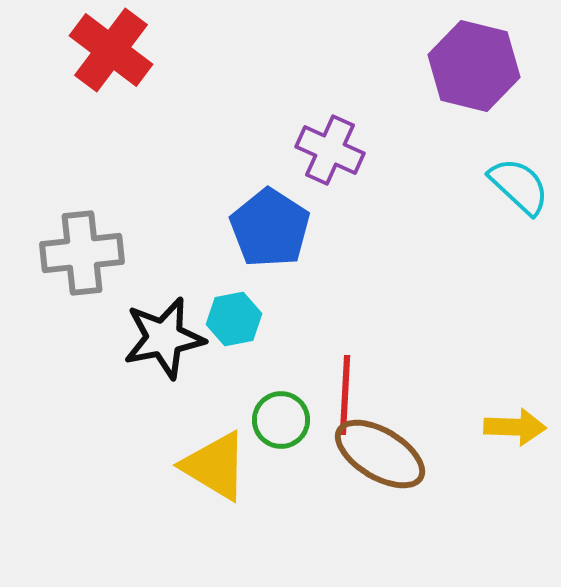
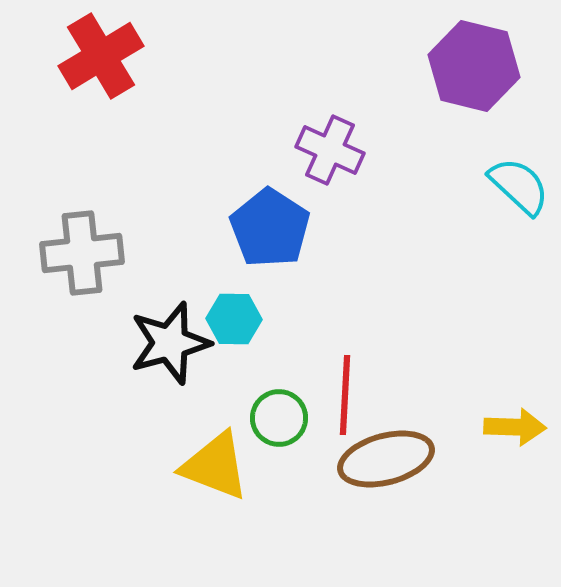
red cross: moved 10 px left, 6 px down; rotated 22 degrees clockwise
cyan hexagon: rotated 12 degrees clockwise
black star: moved 6 px right, 5 px down; rotated 4 degrees counterclockwise
green circle: moved 2 px left, 2 px up
brown ellipse: moved 6 px right, 5 px down; rotated 46 degrees counterclockwise
yellow triangle: rotated 10 degrees counterclockwise
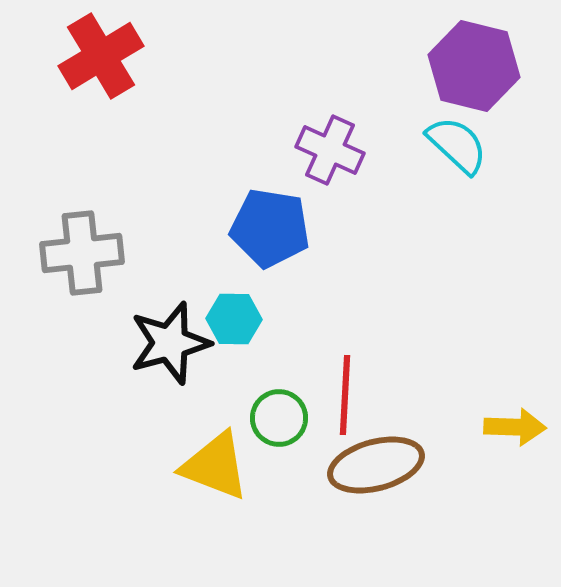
cyan semicircle: moved 62 px left, 41 px up
blue pentagon: rotated 24 degrees counterclockwise
brown ellipse: moved 10 px left, 6 px down
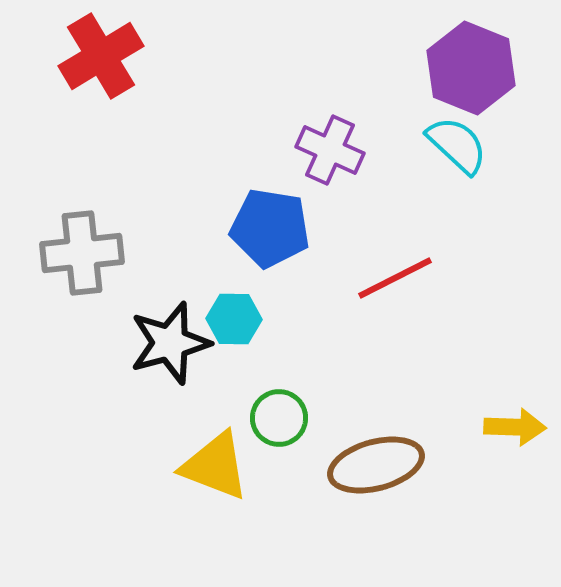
purple hexagon: moved 3 px left, 2 px down; rotated 8 degrees clockwise
red line: moved 50 px right, 117 px up; rotated 60 degrees clockwise
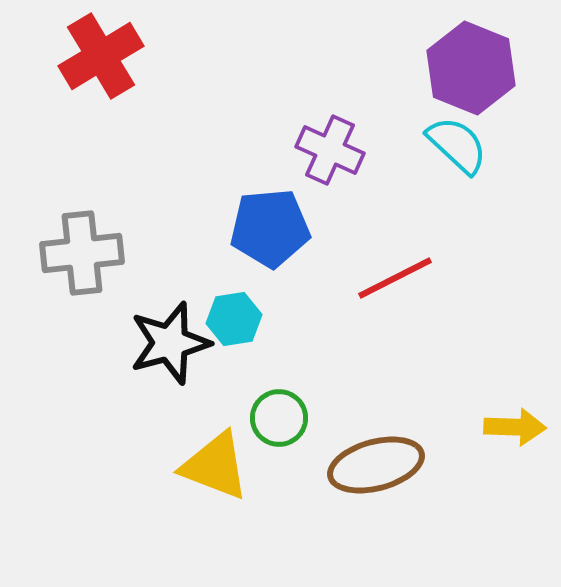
blue pentagon: rotated 14 degrees counterclockwise
cyan hexagon: rotated 10 degrees counterclockwise
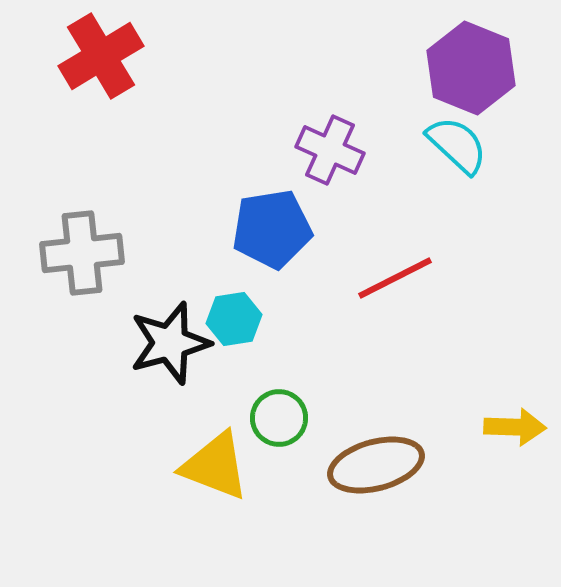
blue pentagon: moved 2 px right, 1 px down; rotated 4 degrees counterclockwise
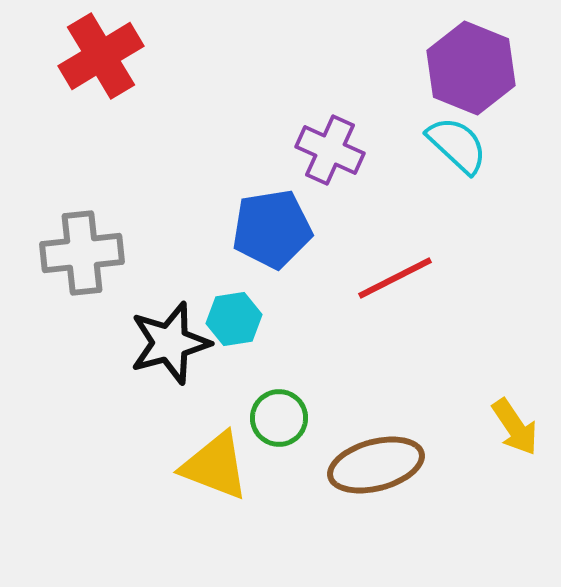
yellow arrow: rotated 54 degrees clockwise
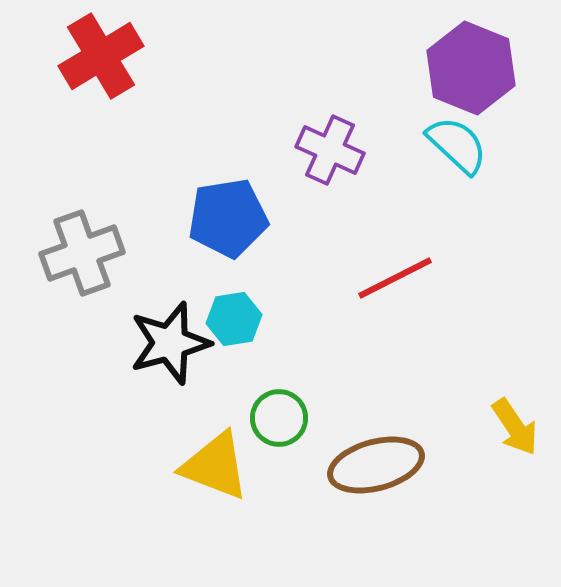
blue pentagon: moved 44 px left, 11 px up
gray cross: rotated 14 degrees counterclockwise
